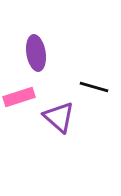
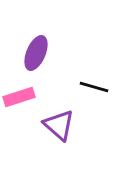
purple ellipse: rotated 32 degrees clockwise
purple triangle: moved 8 px down
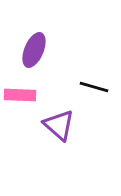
purple ellipse: moved 2 px left, 3 px up
pink rectangle: moved 1 px right, 2 px up; rotated 20 degrees clockwise
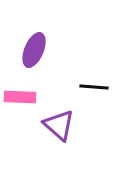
black line: rotated 12 degrees counterclockwise
pink rectangle: moved 2 px down
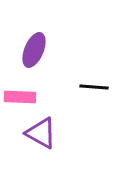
purple triangle: moved 18 px left, 8 px down; rotated 12 degrees counterclockwise
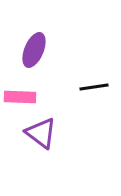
black line: rotated 12 degrees counterclockwise
purple triangle: rotated 8 degrees clockwise
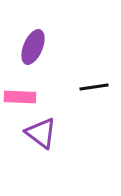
purple ellipse: moved 1 px left, 3 px up
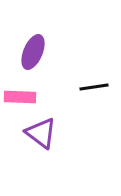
purple ellipse: moved 5 px down
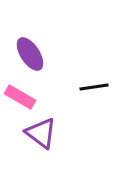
purple ellipse: moved 3 px left, 2 px down; rotated 56 degrees counterclockwise
pink rectangle: rotated 28 degrees clockwise
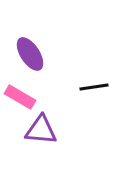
purple triangle: moved 3 px up; rotated 32 degrees counterclockwise
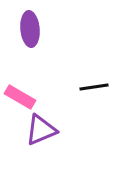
purple ellipse: moved 25 px up; rotated 28 degrees clockwise
purple triangle: rotated 28 degrees counterclockwise
